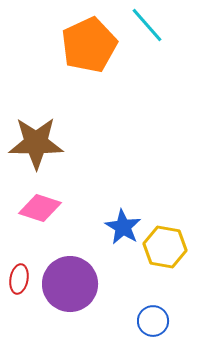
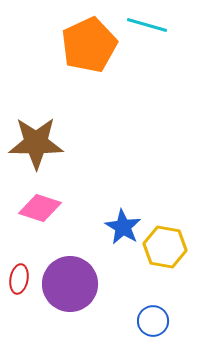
cyan line: rotated 33 degrees counterclockwise
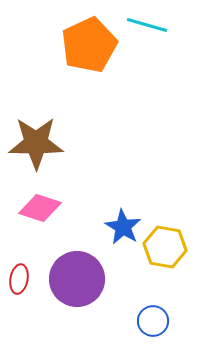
purple circle: moved 7 px right, 5 px up
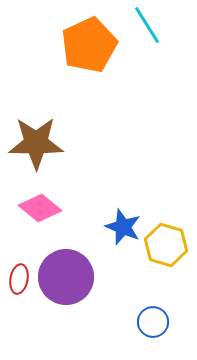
cyan line: rotated 42 degrees clockwise
pink diamond: rotated 21 degrees clockwise
blue star: rotated 9 degrees counterclockwise
yellow hexagon: moved 1 px right, 2 px up; rotated 6 degrees clockwise
purple circle: moved 11 px left, 2 px up
blue circle: moved 1 px down
